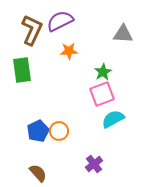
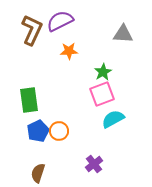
green rectangle: moved 7 px right, 30 px down
brown semicircle: rotated 120 degrees counterclockwise
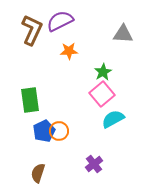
pink square: rotated 20 degrees counterclockwise
green rectangle: moved 1 px right
blue pentagon: moved 6 px right
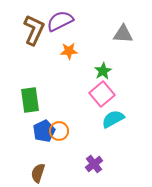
brown L-shape: moved 2 px right
green star: moved 1 px up
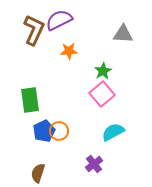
purple semicircle: moved 1 px left, 1 px up
cyan semicircle: moved 13 px down
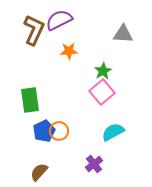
pink square: moved 2 px up
brown semicircle: moved 1 px right, 1 px up; rotated 24 degrees clockwise
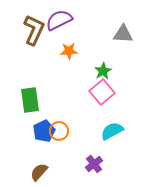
cyan semicircle: moved 1 px left, 1 px up
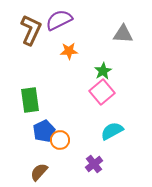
brown L-shape: moved 3 px left
orange circle: moved 1 px right, 9 px down
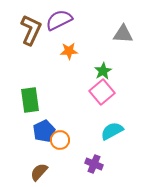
purple cross: rotated 30 degrees counterclockwise
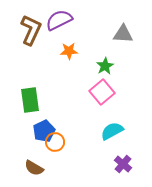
green star: moved 2 px right, 5 px up
orange circle: moved 5 px left, 2 px down
purple cross: moved 29 px right; rotated 18 degrees clockwise
brown semicircle: moved 5 px left, 4 px up; rotated 102 degrees counterclockwise
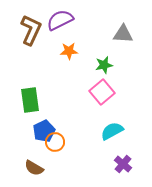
purple semicircle: moved 1 px right
green star: moved 1 px left, 1 px up; rotated 18 degrees clockwise
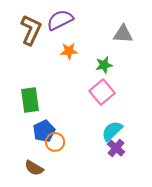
cyan semicircle: rotated 15 degrees counterclockwise
purple cross: moved 7 px left, 16 px up
